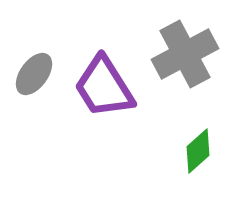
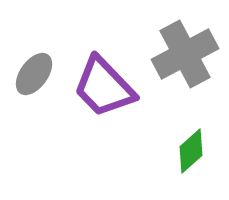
purple trapezoid: rotated 12 degrees counterclockwise
green diamond: moved 7 px left
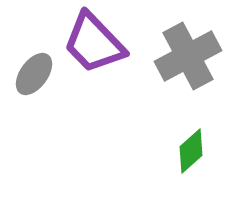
gray cross: moved 3 px right, 2 px down
purple trapezoid: moved 10 px left, 44 px up
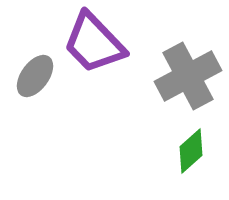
gray cross: moved 20 px down
gray ellipse: moved 1 px right, 2 px down
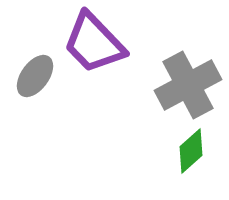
gray cross: moved 9 px down
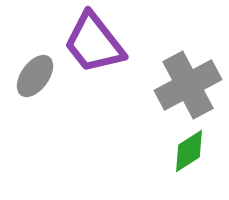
purple trapezoid: rotated 6 degrees clockwise
green diamond: moved 2 px left; rotated 9 degrees clockwise
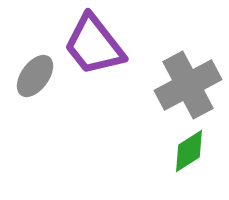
purple trapezoid: moved 2 px down
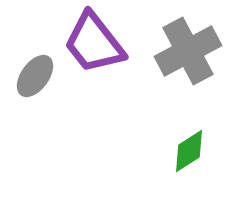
purple trapezoid: moved 2 px up
gray cross: moved 34 px up
